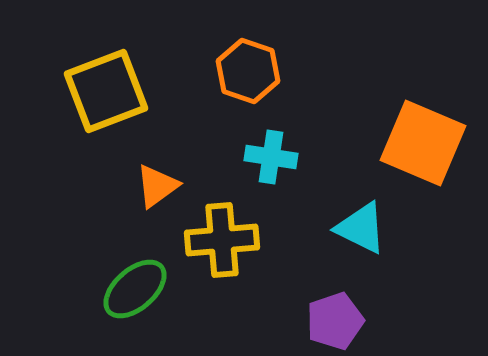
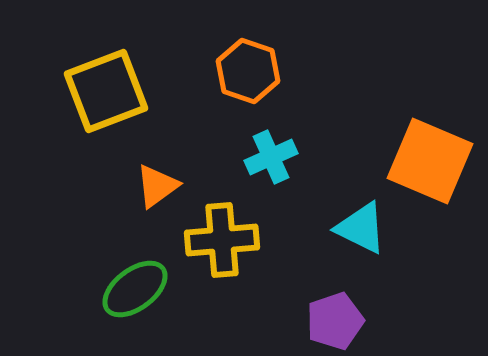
orange square: moved 7 px right, 18 px down
cyan cross: rotated 33 degrees counterclockwise
green ellipse: rotated 4 degrees clockwise
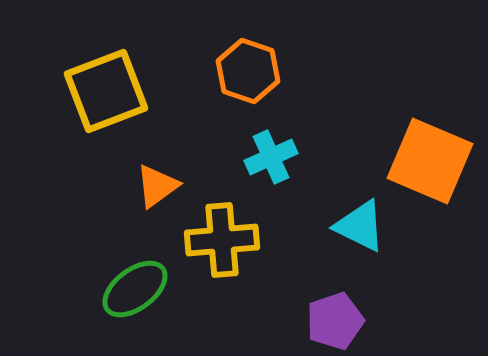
cyan triangle: moved 1 px left, 2 px up
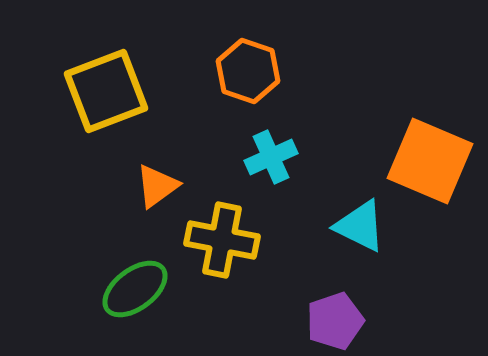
yellow cross: rotated 16 degrees clockwise
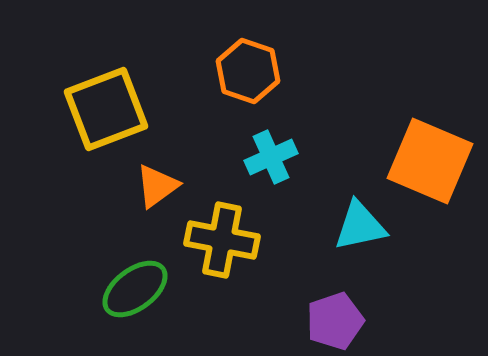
yellow square: moved 18 px down
cyan triangle: rotated 38 degrees counterclockwise
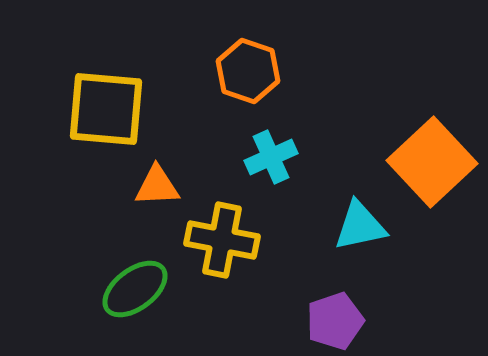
yellow square: rotated 26 degrees clockwise
orange square: moved 2 px right, 1 px down; rotated 24 degrees clockwise
orange triangle: rotated 33 degrees clockwise
